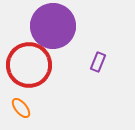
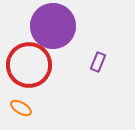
orange ellipse: rotated 20 degrees counterclockwise
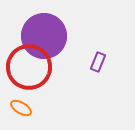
purple circle: moved 9 px left, 10 px down
red circle: moved 2 px down
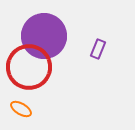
purple rectangle: moved 13 px up
orange ellipse: moved 1 px down
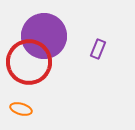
red circle: moved 5 px up
orange ellipse: rotated 15 degrees counterclockwise
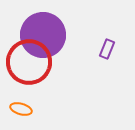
purple circle: moved 1 px left, 1 px up
purple rectangle: moved 9 px right
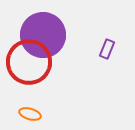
orange ellipse: moved 9 px right, 5 px down
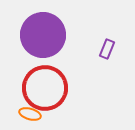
red circle: moved 16 px right, 26 px down
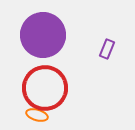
orange ellipse: moved 7 px right, 1 px down
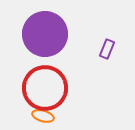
purple circle: moved 2 px right, 1 px up
orange ellipse: moved 6 px right, 1 px down
